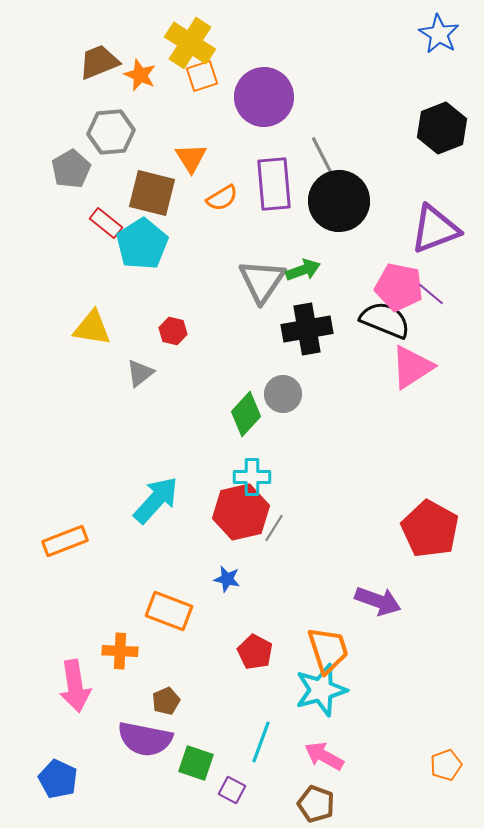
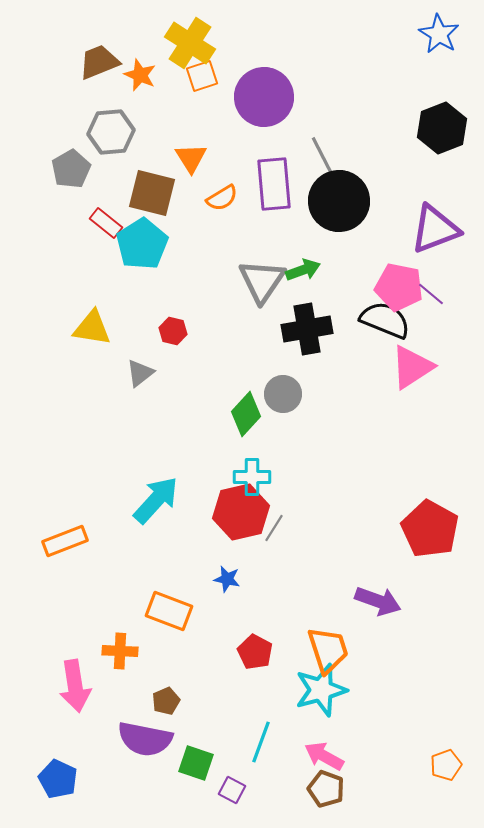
brown pentagon at (316, 804): moved 10 px right, 15 px up
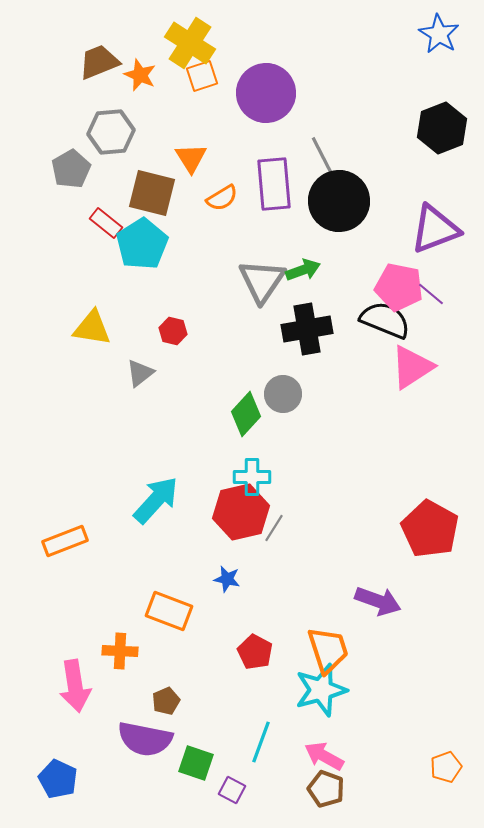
purple circle at (264, 97): moved 2 px right, 4 px up
orange pentagon at (446, 765): moved 2 px down
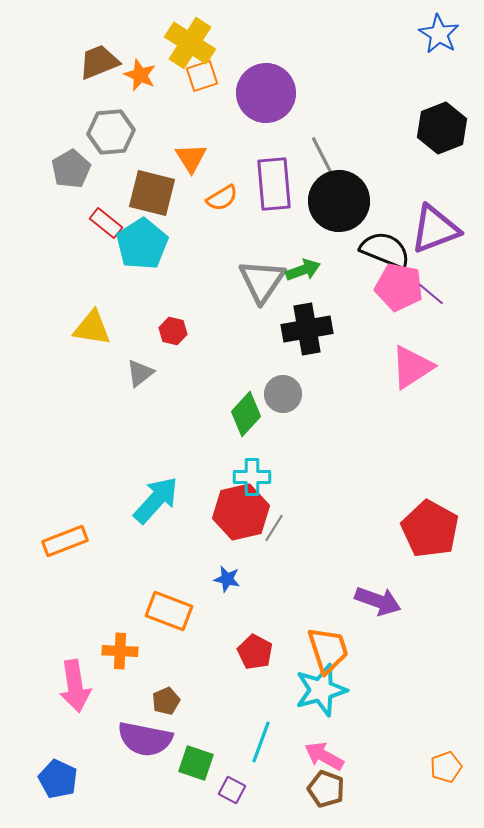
black semicircle at (385, 320): moved 70 px up
